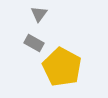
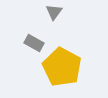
gray triangle: moved 15 px right, 2 px up
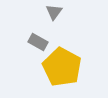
gray rectangle: moved 4 px right, 1 px up
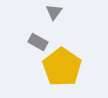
yellow pentagon: rotated 6 degrees clockwise
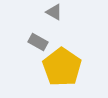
gray triangle: rotated 36 degrees counterclockwise
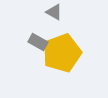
yellow pentagon: moved 14 px up; rotated 18 degrees clockwise
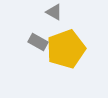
yellow pentagon: moved 4 px right, 4 px up
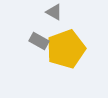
gray rectangle: moved 1 px right, 1 px up
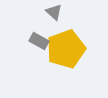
gray triangle: rotated 12 degrees clockwise
